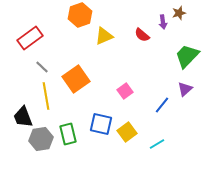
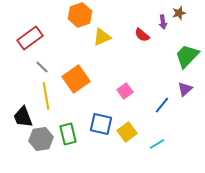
yellow triangle: moved 2 px left, 1 px down
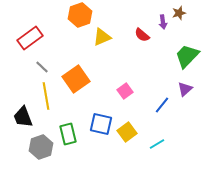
gray hexagon: moved 8 px down; rotated 10 degrees counterclockwise
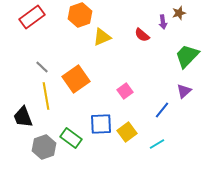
red rectangle: moved 2 px right, 21 px up
purple triangle: moved 1 px left, 2 px down
blue line: moved 5 px down
blue square: rotated 15 degrees counterclockwise
green rectangle: moved 3 px right, 4 px down; rotated 40 degrees counterclockwise
gray hexagon: moved 3 px right
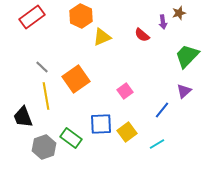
orange hexagon: moved 1 px right, 1 px down; rotated 15 degrees counterclockwise
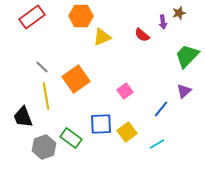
orange hexagon: rotated 25 degrees counterclockwise
blue line: moved 1 px left, 1 px up
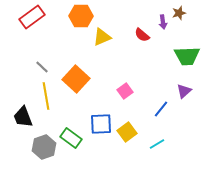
green trapezoid: rotated 136 degrees counterclockwise
orange square: rotated 12 degrees counterclockwise
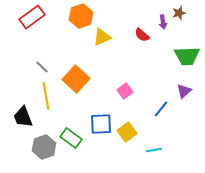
orange hexagon: rotated 20 degrees counterclockwise
cyan line: moved 3 px left, 6 px down; rotated 21 degrees clockwise
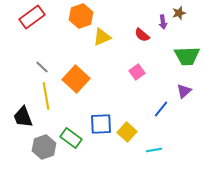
pink square: moved 12 px right, 19 px up
yellow square: rotated 12 degrees counterclockwise
